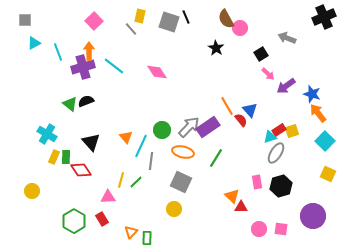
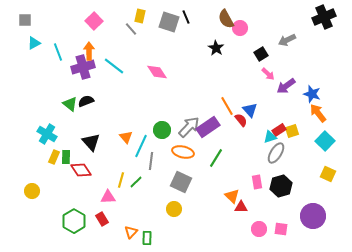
gray arrow at (287, 38): moved 2 px down; rotated 48 degrees counterclockwise
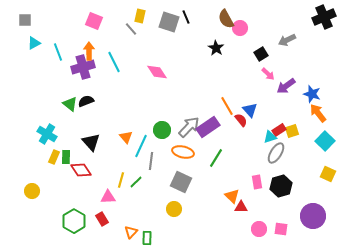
pink square at (94, 21): rotated 24 degrees counterclockwise
cyan line at (114, 66): moved 4 px up; rotated 25 degrees clockwise
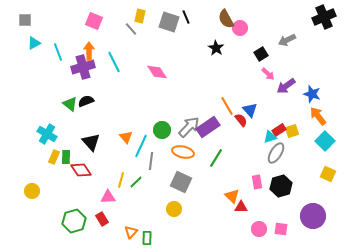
orange arrow at (318, 113): moved 3 px down
green hexagon at (74, 221): rotated 15 degrees clockwise
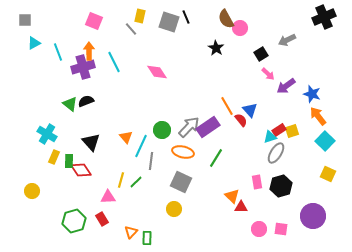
green rectangle at (66, 157): moved 3 px right, 4 px down
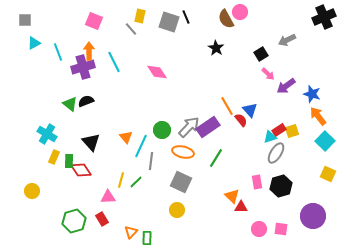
pink circle at (240, 28): moved 16 px up
yellow circle at (174, 209): moved 3 px right, 1 px down
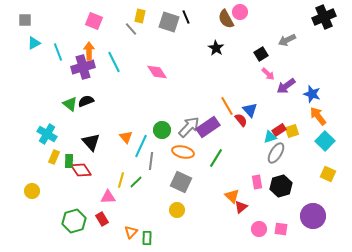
red triangle at (241, 207): rotated 40 degrees counterclockwise
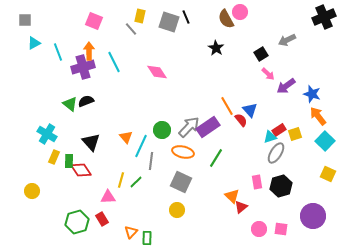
yellow square at (292, 131): moved 3 px right, 3 px down
green hexagon at (74, 221): moved 3 px right, 1 px down
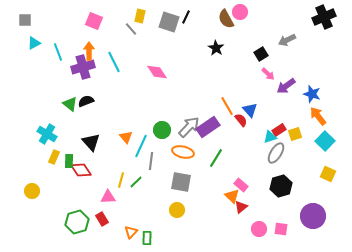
black line at (186, 17): rotated 48 degrees clockwise
gray square at (181, 182): rotated 15 degrees counterclockwise
pink rectangle at (257, 182): moved 16 px left, 3 px down; rotated 40 degrees counterclockwise
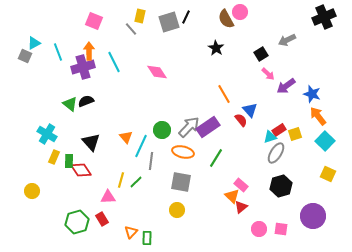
gray square at (25, 20): moved 36 px down; rotated 24 degrees clockwise
gray square at (169, 22): rotated 35 degrees counterclockwise
orange line at (227, 106): moved 3 px left, 12 px up
